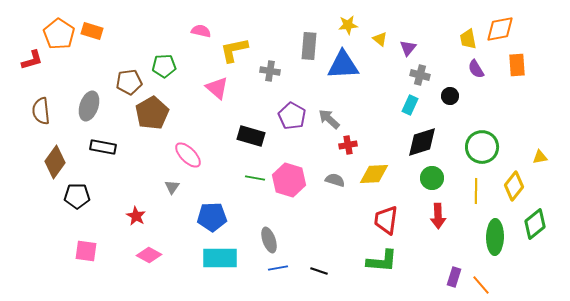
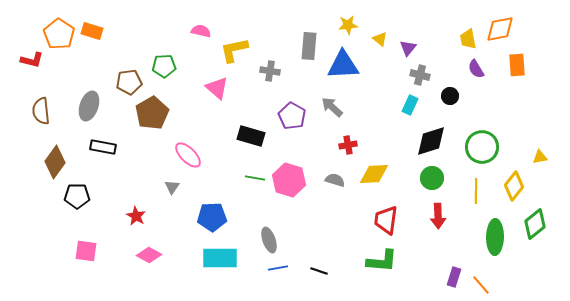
red L-shape at (32, 60): rotated 30 degrees clockwise
gray arrow at (329, 119): moved 3 px right, 12 px up
black diamond at (422, 142): moved 9 px right, 1 px up
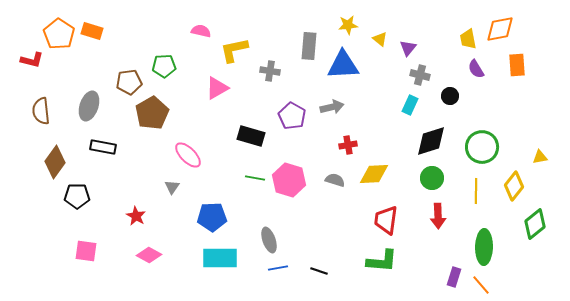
pink triangle at (217, 88): rotated 50 degrees clockwise
gray arrow at (332, 107): rotated 125 degrees clockwise
green ellipse at (495, 237): moved 11 px left, 10 px down
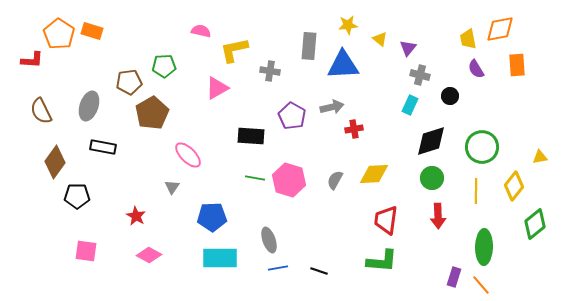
red L-shape at (32, 60): rotated 10 degrees counterclockwise
brown semicircle at (41, 111): rotated 20 degrees counterclockwise
black rectangle at (251, 136): rotated 12 degrees counterclockwise
red cross at (348, 145): moved 6 px right, 16 px up
gray semicircle at (335, 180): rotated 78 degrees counterclockwise
